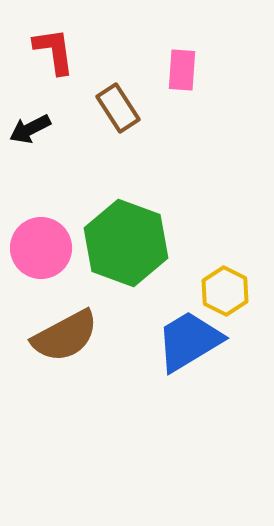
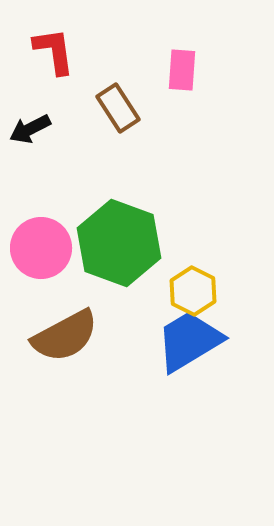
green hexagon: moved 7 px left
yellow hexagon: moved 32 px left
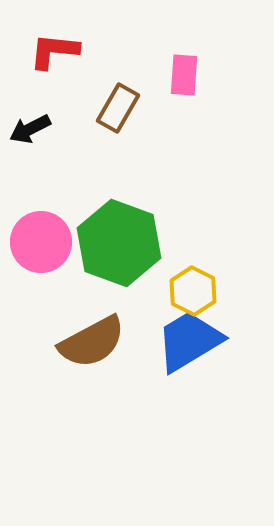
red L-shape: rotated 76 degrees counterclockwise
pink rectangle: moved 2 px right, 5 px down
brown rectangle: rotated 63 degrees clockwise
pink circle: moved 6 px up
brown semicircle: moved 27 px right, 6 px down
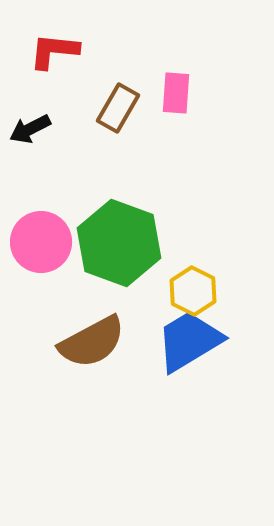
pink rectangle: moved 8 px left, 18 px down
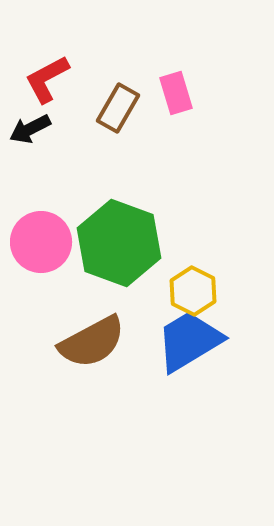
red L-shape: moved 7 px left, 28 px down; rotated 34 degrees counterclockwise
pink rectangle: rotated 21 degrees counterclockwise
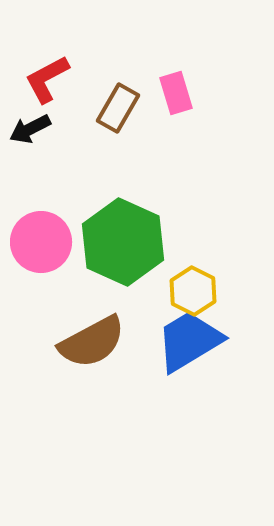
green hexagon: moved 4 px right, 1 px up; rotated 4 degrees clockwise
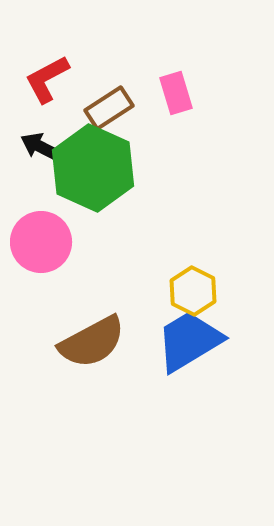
brown rectangle: moved 9 px left; rotated 27 degrees clockwise
black arrow: moved 11 px right, 18 px down; rotated 54 degrees clockwise
green hexagon: moved 30 px left, 74 px up
